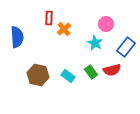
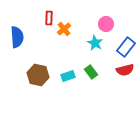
red semicircle: moved 13 px right
cyan rectangle: rotated 56 degrees counterclockwise
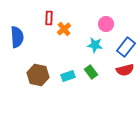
cyan star: moved 2 px down; rotated 21 degrees counterclockwise
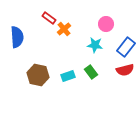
red rectangle: rotated 56 degrees counterclockwise
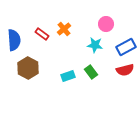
red rectangle: moved 7 px left, 16 px down
blue semicircle: moved 3 px left, 3 px down
blue rectangle: rotated 24 degrees clockwise
brown hexagon: moved 10 px left, 7 px up; rotated 15 degrees clockwise
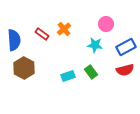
brown hexagon: moved 4 px left
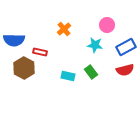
pink circle: moved 1 px right, 1 px down
red rectangle: moved 2 px left, 18 px down; rotated 24 degrees counterclockwise
blue semicircle: rotated 95 degrees clockwise
cyan rectangle: rotated 32 degrees clockwise
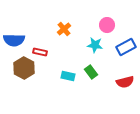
red semicircle: moved 12 px down
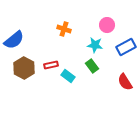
orange cross: rotated 32 degrees counterclockwise
blue semicircle: rotated 40 degrees counterclockwise
red rectangle: moved 11 px right, 13 px down; rotated 24 degrees counterclockwise
green rectangle: moved 1 px right, 6 px up
cyan rectangle: rotated 24 degrees clockwise
red semicircle: rotated 72 degrees clockwise
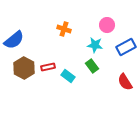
red rectangle: moved 3 px left, 2 px down
